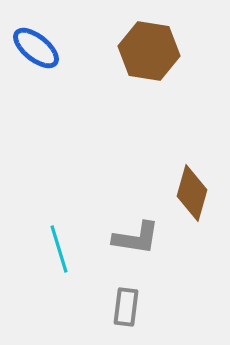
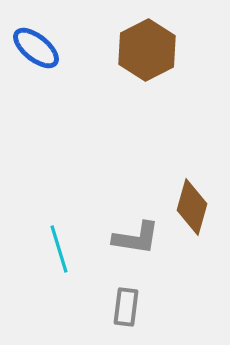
brown hexagon: moved 2 px left, 1 px up; rotated 24 degrees clockwise
brown diamond: moved 14 px down
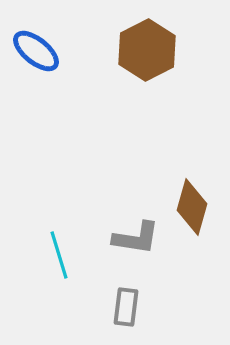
blue ellipse: moved 3 px down
cyan line: moved 6 px down
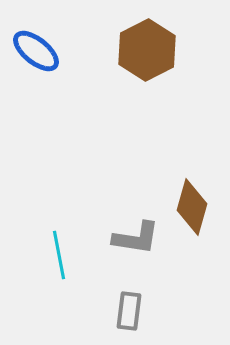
cyan line: rotated 6 degrees clockwise
gray rectangle: moved 3 px right, 4 px down
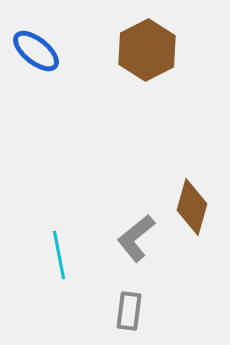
gray L-shape: rotated 132 degrees clockwise
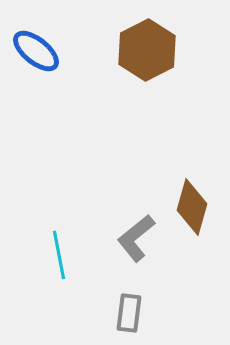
gray rectangle: moved 2 px down
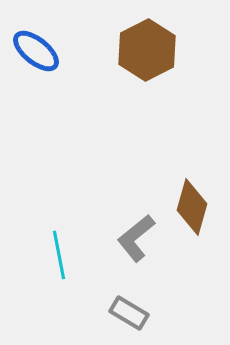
gray rectangle: rotated 66 degrees counterclockwise
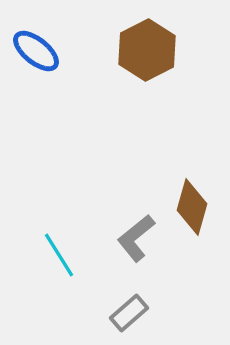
cyan line: rotated 21 degrees counterclockwise
gray rectangle: rotated 72 degrees counterclockwise
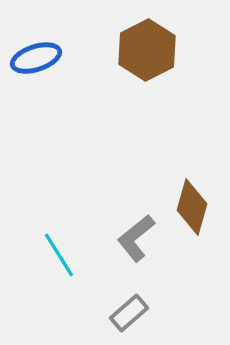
blue ellipse: moved 7 px down; rotated 57 degrees counterclockwise
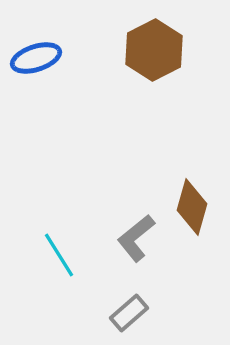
brown hexagon: moved 7 px right
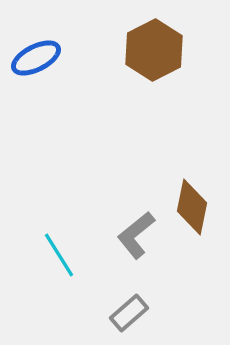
blue ellipse: rotated 9 degrees counterclockwise
brown diamond: rotated 4 degrees counterclockwise
gray L-shape: moved 3 px up
